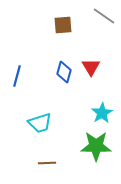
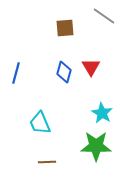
brown square: moved 2 px right, 3 px down
blue line: moved 1 px left, 3 px up
cyan star: rotated 10 degrees counterclockwise
cyan trapezoid: rotated 85 degrees clockwise
brown line: moved 1 px up
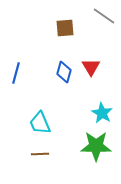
brown line: moved 7 px left, 8 px up
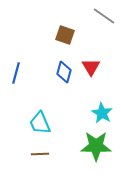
brown square: moved 7 px down; rotated 24 degrees clockwise
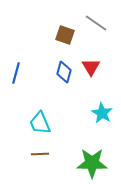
gray line: moved 8 px left, 7 px down
green star: moved 4 px left, 17 px down
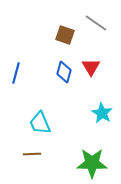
brown line: moved 8 px left
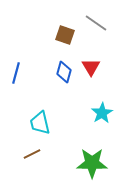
cyan star: rotated 10 degrees clockwise
cyan trapezoid: rotated 10 degrees clockwise
brown line: rotated 24 degrees counterclockwise
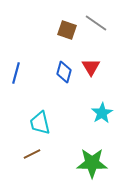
brown square: moved 2 px right, 5 px up
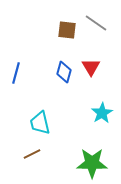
brown square: rotated 12 degrees counterclockwise
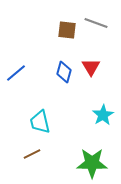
gray line: rotated 15 degrees counterclockwise
blue line: rotated 35 degrees clockwise
cyan star: moved 1 px right, 2 px down
cyan trapezoid: moved 1 px up
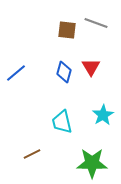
cyan trapezoid: moved 22 px right
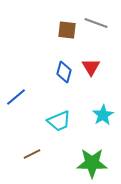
blue line: moved 24 px down
cyan trapezoid: moved 3 px left, 1 px up; rotated 100 degrees counterclockwise
